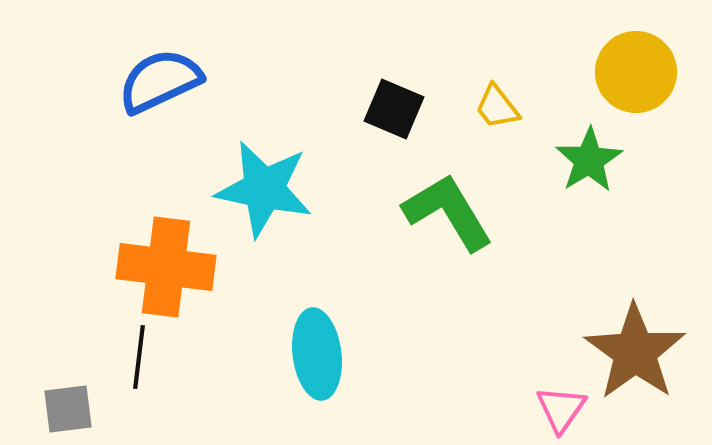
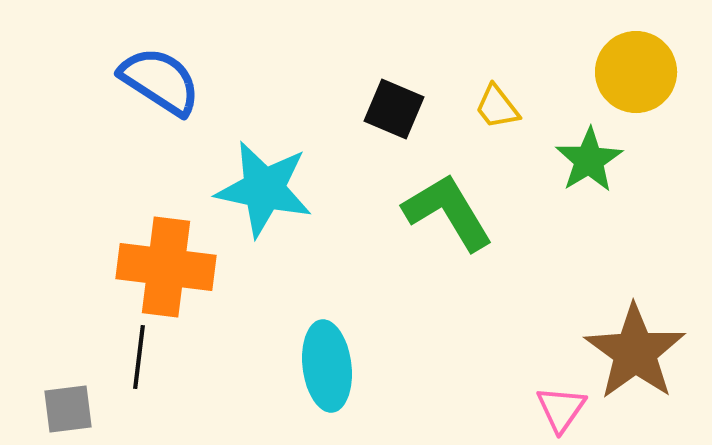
blue semicircle: rotated 58 degrees clockwise
cyan ellipse: moved 10 px right, 12 px down
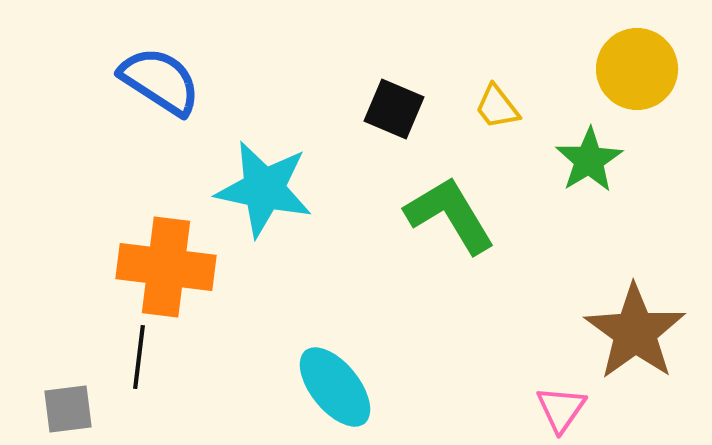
yellow circle: moved 1 px right, 3 px up
green L-shape: moved 2 px right, 3 px down
brown star: moved 20 px up
cyan ellipse: moved 8 px right, 21 px down; rotated 32 degrees counterclockwise
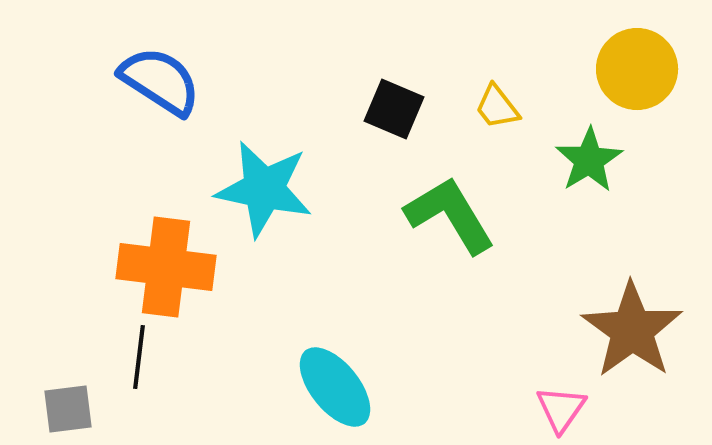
brown star: moved 3 px left, 2 px up
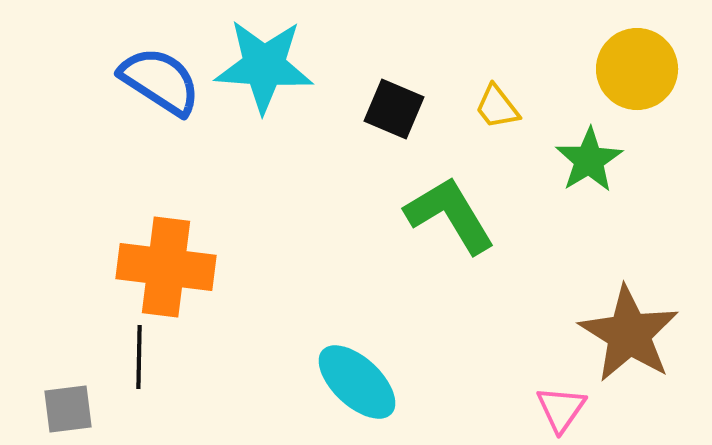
cyan star: moved 123 px up; rotated 8 degrees counterclockwise
brown star: moved 3 px left, 4 px down; rotated 4 degrees counterclockwise
black line: rotated 6 degrees counterclockwise
cyan ellipse: moved 22 px right, 5 px up; rotated 8 degrees counterclockwise
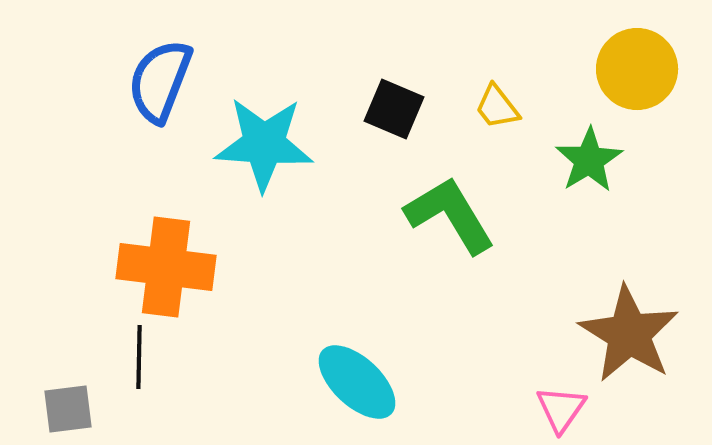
cyan star: moved 78 px down
blue semicircle: rotated 102 degrees counterclockwise
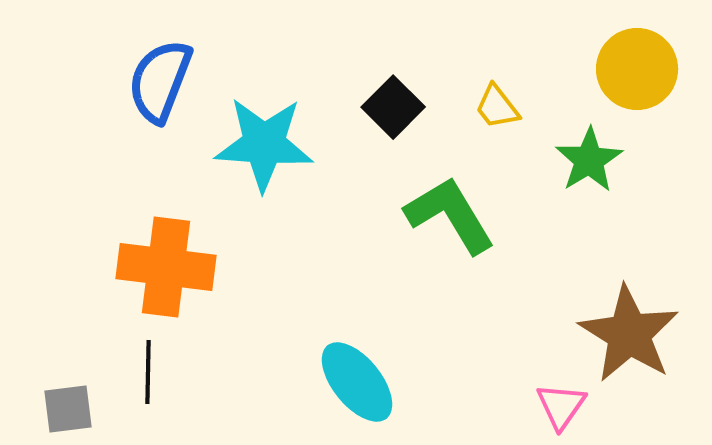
black square: moved 1 px left, 2 px up; rotated 22 degrees clockwise
black line: moved 9 px right, 15 px down
cyan ellipse: rotated 8 degrees clockwise
pink triangle: moved 3 px up
